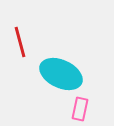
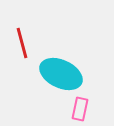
red line: moved 2 px right, 1 px down
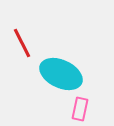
red line: rotated 12 degrees counterclockwise
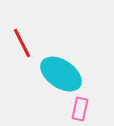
cyan ellipse: rotated 9 degrees clockwise
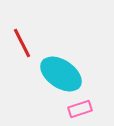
pink rectangle: rotated 60 degrees clockwise
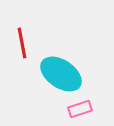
red line: rotated 16 degrees clockwise
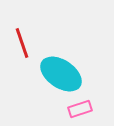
red line: rotated 8 degrees counterclockwise
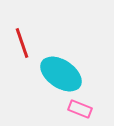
pink rectangle: rotated 40 degrees clockwise
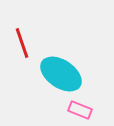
pink rectangle: moved 1 px down
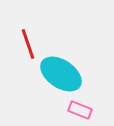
red line: moved 6 px right, 1 px down
